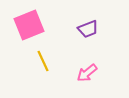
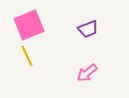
yellow line: moved 16 px left, 5 px up
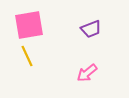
pink square: rotated 12 degrees clockwise
purple trapezoid: moved 3 px right
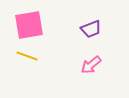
yellow line: rotated 45 degrees counterclockwise
pink arrow: moved 4 px right, 8 px up
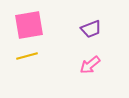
yellow line: rotated 35 degrees counterclockwise
pink arrow: moved 1 px left
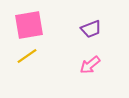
yellow line: rotated 20 degrees counterclockwise
